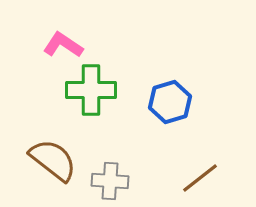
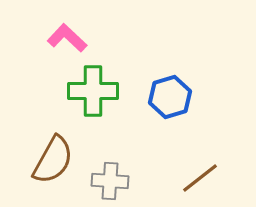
pink L-shape: moved 4 px right, 7 px up; rotated 9 degrees clockwise
green cross: moved 2 px right, 1 px down
blue hexagon: moved 5 px up
brown semicircle: rotated 81 degrees clockwise
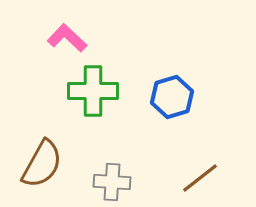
blue hexagon: moved 2 px right
brown semicircle: moved 11 px left, 4 px down
gray cross: moved 2 px right, 1 px down
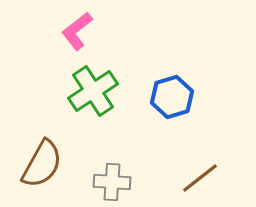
pink L-shape: moved 10 px right, 7 px up; rotated 81 degrees counterclockwise
green cross: rotated 33 degrees counterclockwise
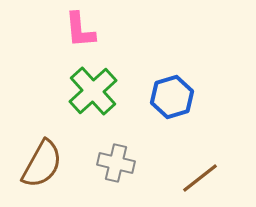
pink L-shape: moved 3 px right, 1 px up; rotated 57 degrees counterclockwise
green cross: rotated 9 degrees counterclockwise
gray cross: moved 4 px right, 19 px up; rotated 9 degrees clockwise
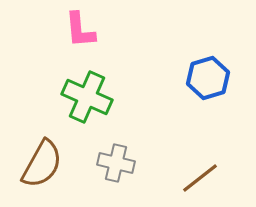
green cross: moved 6 px left, 6 px down; rotated 24 degrees counterclockwise
blue hexagon: moved 36 px right, 19 px up
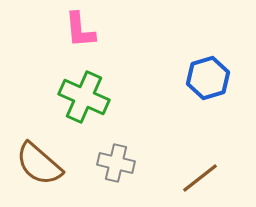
green cross: moved 3 px left
brown semicircle: moved 3 px left; rotated 102 degrees clockwise
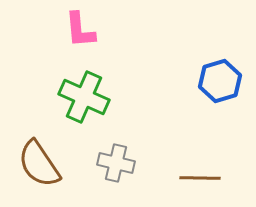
blue hexagon: moved 12 px right, 3 px down
brown semicircle: rotated 15 degrees clockwise
brown line: rotated 39 degrees clockwise
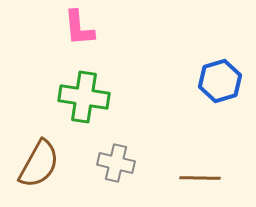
pink L-shape: moved 1 px left, 2 px up
green cross: rotated 15 degrees counterclockwise
brown semicircle: rotated 117 degrees counterclockwise
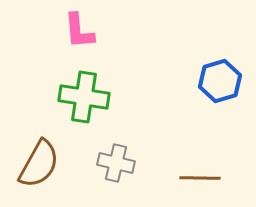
pink L-shape: moved 3 px down
